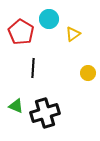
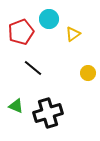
red pentagon: rotated 20 degrees clockwise
black line: rotated 54 degrees counterclockwise
black cross: moved 3 px right
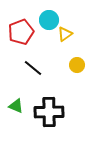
cyan circle: moved 1 px down
yellow triangle: moved 8 px left
yellow circle: moved 11 px left, 8 px up
black cross: moved 1 px right, 1 px up; rotated 16 degrees clockwise
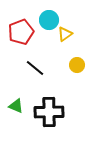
black line: moved 2 px right
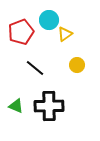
black cross: moved 6 px up
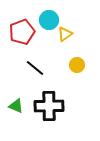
red pentagon: moved 1 px right
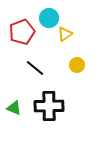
cyan circle: moved 2 px up
green triangle: moved 2 px left, 2 px down
